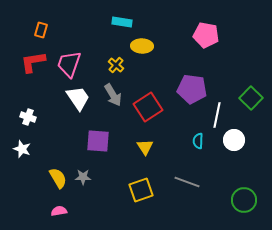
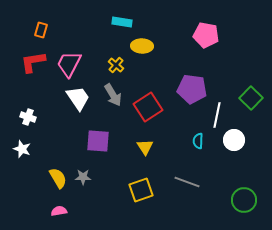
pink trapezoid: rotated 8 degrees clockwise
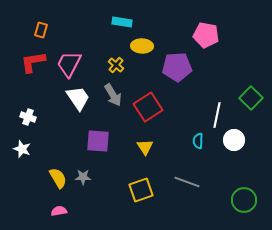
purple pentagon: moved 15 px left, 22 px up; rotated 12 degrees counterclockwise
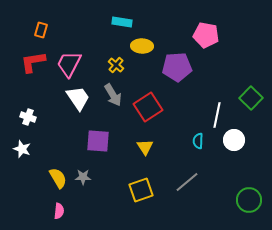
gray line: rotated 60 degrees counterclockwise
green circle: moved 5 px right
pink semicircle: rotated 105 degrees clockwise
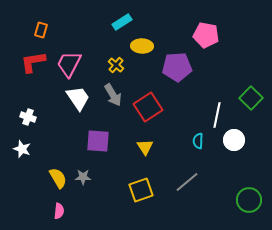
cyan rectangle: rotated 42 degrees counterclockwise
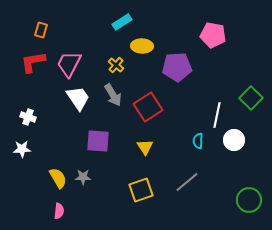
pink pentagon: moved 7 px right
white star: rotated 24 degrees counterclockwise
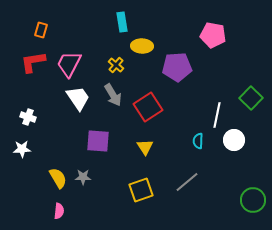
cyan rectangle: rotated 66 degrees counterclockwise
green circle: moved 4 px right
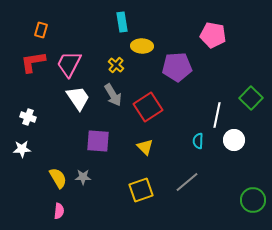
yellow triangle: rotated 12 degrees counterclockwise
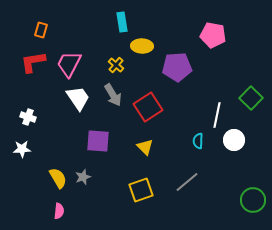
gray star: rotated 21 degrees counterclockwise
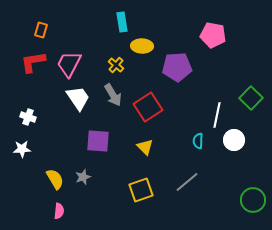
yellow semicircle: moved 3 px left, 1 px down
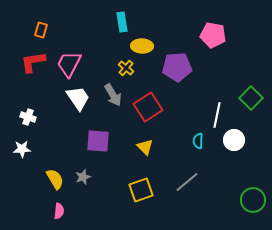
yellow cross: moved 10 px right, 3 px down
